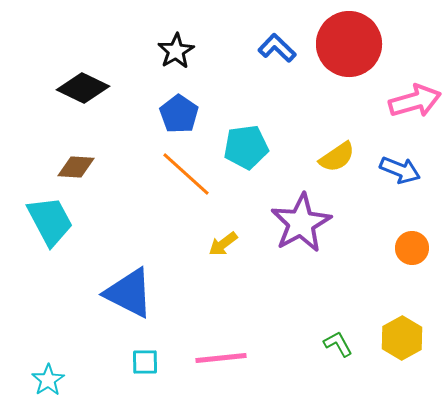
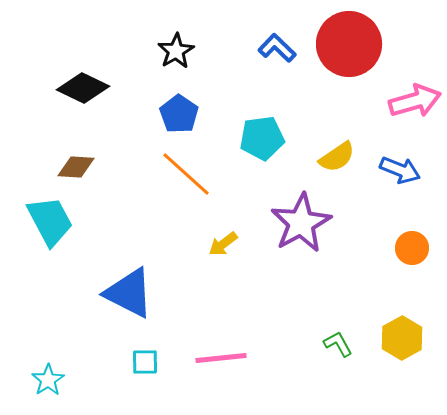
cyan pentagon: moved 16 px right, 9 px up
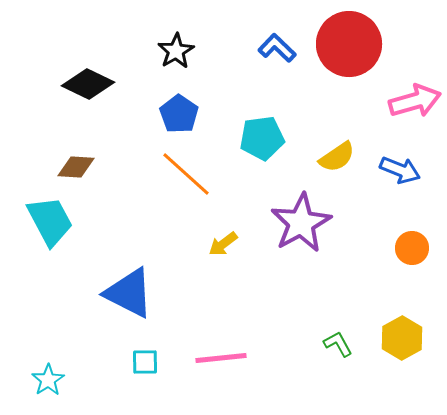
black diamond: moved 5 px right, 4 px up
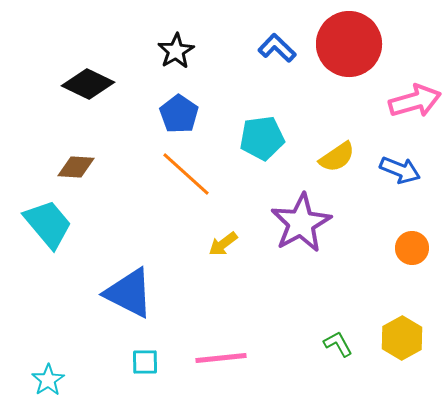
cyan trapezoid: moved 2 px left, 3 px down; rotated 12 degrees counterclockwise
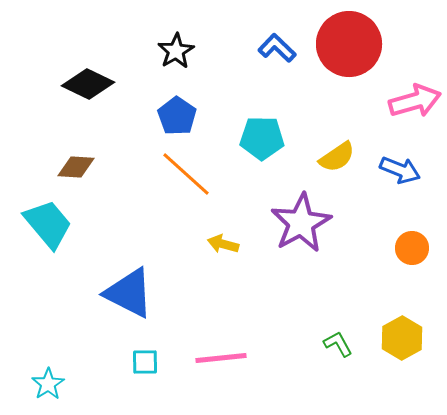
blue pentagon: moved 2 px left, 2 px down
cyan pentagon: rotated 9 degrees clockwise
yellow arrow: rotated 52 degrees clockwise
cyan star: moved 4 px down
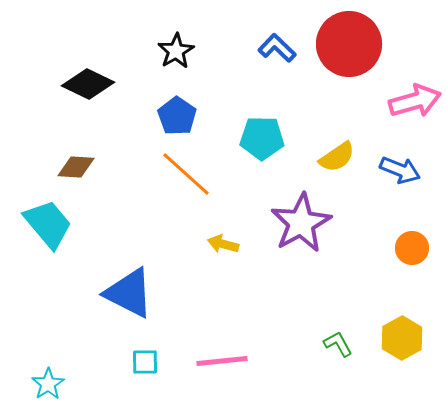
pink line: moved 1 px right, 3 px down
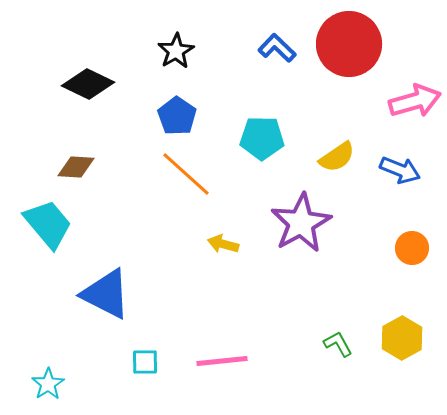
blue triangle: moved 23 px left, 1 px down
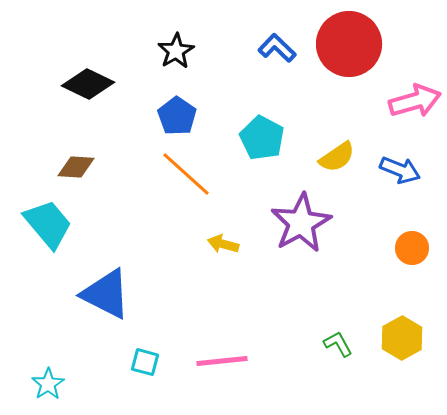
cyan pentagon: rotated 27 degrees clockwise
cyan square: rotated 16 degrees clockwise
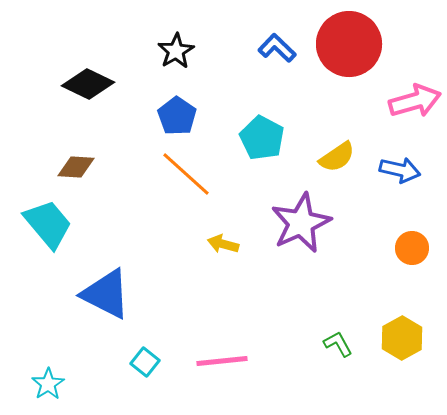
blue arrow: rotated 9 degrees counterclockwise
purple star: rotated 4 degrees clockwise
cyan square: rotated 24 degrees clockwise
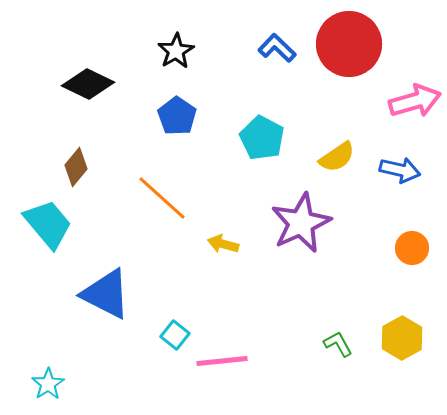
brown diamond: rotated 54 degrees counterclockwise
orange line: moved 24 px left, 24 px down
cyan square: moved 30 px right, 27 px up
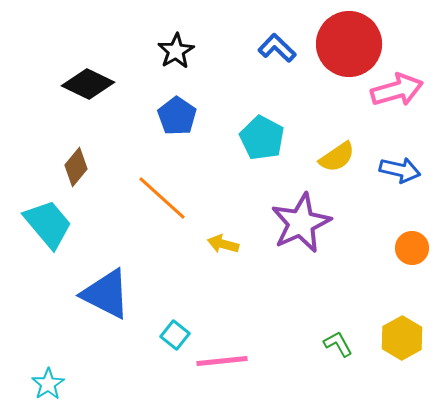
pink arrow: moved 18 px left, 11 px up
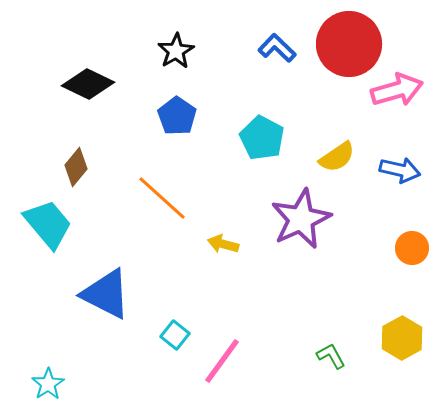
purple star: moved 4 px up
green L-shape: moved 7 px left, 12 px down
pink line: rotated 48 degrees counterclockwise
